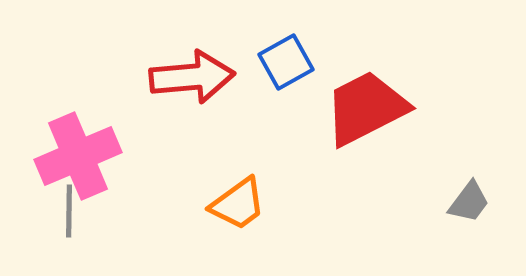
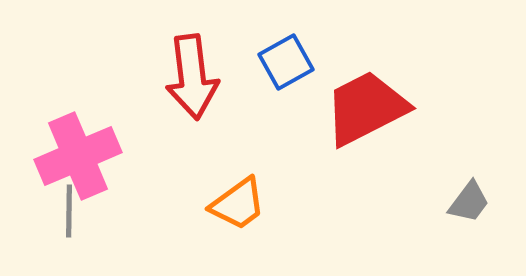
red arrow: rotated 88 degrees clockwise
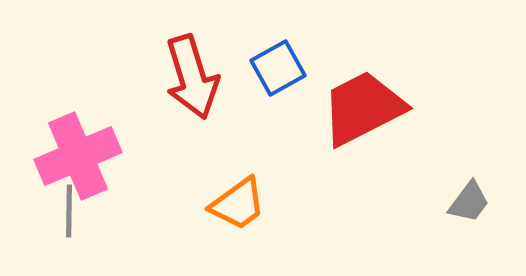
blue square: moved 8 px left, 6 px down
red arrow: rotated 10 degrees counterclockwise
red trapezoid: moved 3 px left
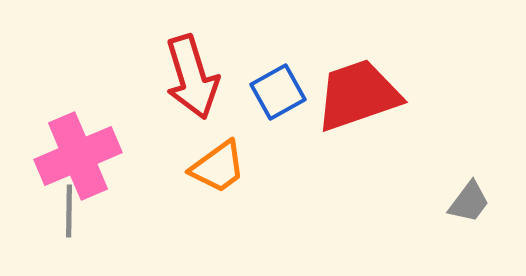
blue square: moved 24 px down
red trapezoid: moved 5 px left, 13 px up; rotated 8 degrees clockwise
orange trapezoid: moved 20 px left, 37 px up
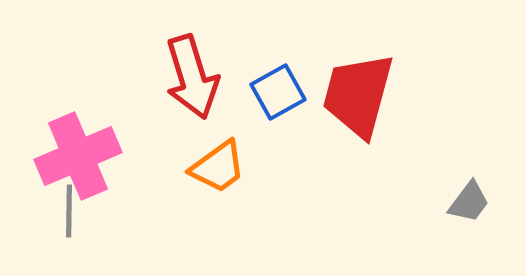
red trapezoid: rotated 56 degrees counterclockwise
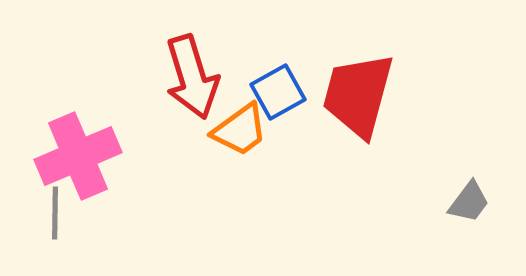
orange trapezoid: moved 22 px right, 37 px up
gray line: moved 14 px left, 2 px down
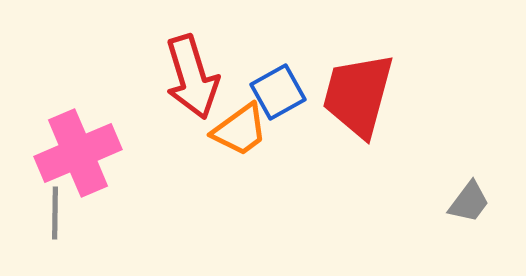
pink cross: moved 3 px up
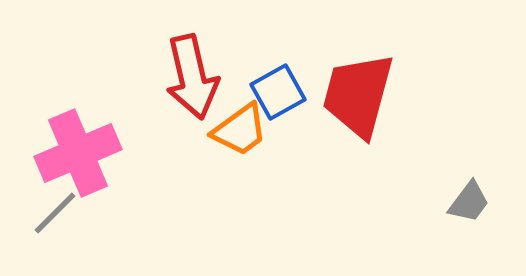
red arrow: rotated 4 degrees clockwise
gray line: rotated 44 degrees clockwise
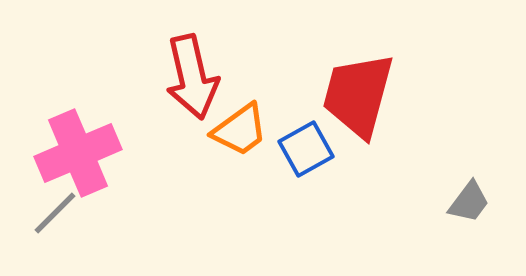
blue square: moved 28 px right, 57 px down
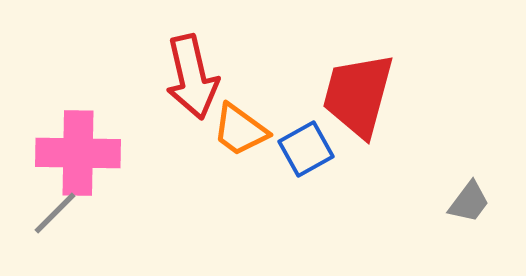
orange trapezoid: rotated 72 degrees clockwise
pink cross: rotated 24 degrees clockwise
